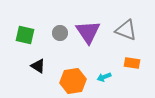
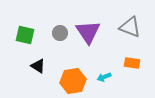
gray triangle: moved 4 px right, 3 px up
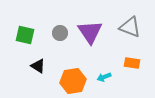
purple triangle: moved 2 px right
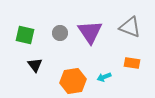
black triangle: moved 3 px left, 1 px up; rotated 21 degrees clockwise
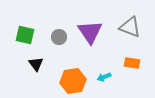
gray circle: moved 1 px left, 4 px down
black triangle: moved 1 px right, 1 px up
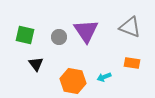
purple triangle: moved 4 px left, 1 px up
orange hexagon: rotated 20 degrees clockwise
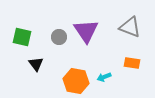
green square: moved 3 px left, 2 px down
orange hexagon: moved 3 px right
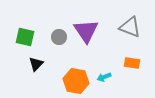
green square: moved 3 px right
black triangle: rotated 21 degrees clockwise
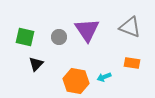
purple triangle: moved 1 px right, 1 px up
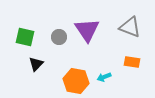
orange rectangle: moved 1 px up
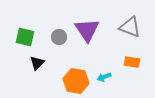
black triangle: moved 1 px right, 1 px up
